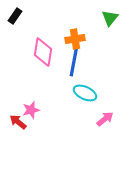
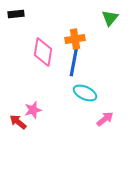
black rectangle: moved 1 px right, 2 px up; rotated 49 degrees clockwise
pink star: moved 2 px right
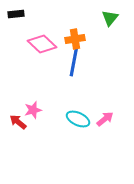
pink diamond: moved 1 px left, 8 px up; rotated 56 degrees counterclockwise
cyan ellipse: moved 7 px left, 26 px down
